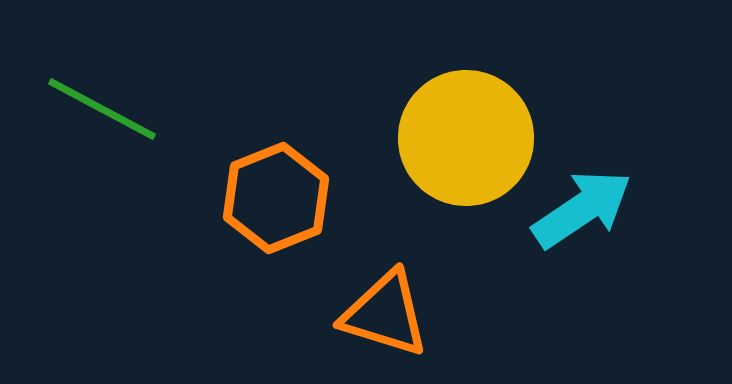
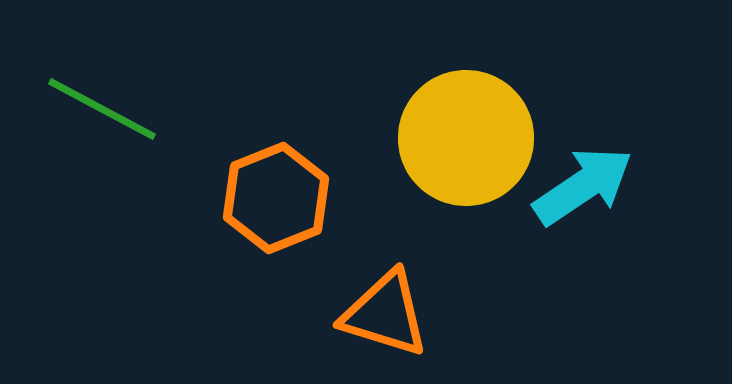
cyan arrow: moved 1 px right, 23 px up
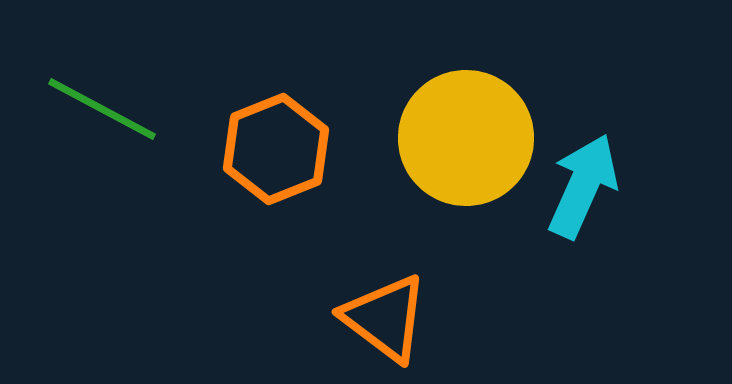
cyan arrow: rotated 32 degrees counterclockwise
orange hexagon: moved 49 px up
orange triangle: moved 4 px down; rotated 20 degrees clockwise
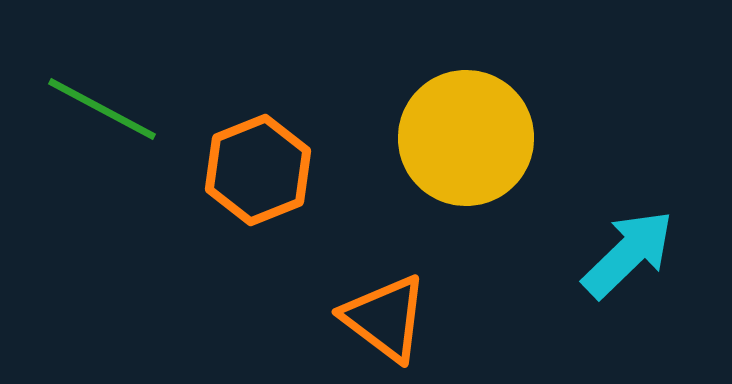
orange hexagon: moved 18 px left, 21 px down
cyan arrow: moved 45 px right, 68 px down; rotated 22 degrees clockwise
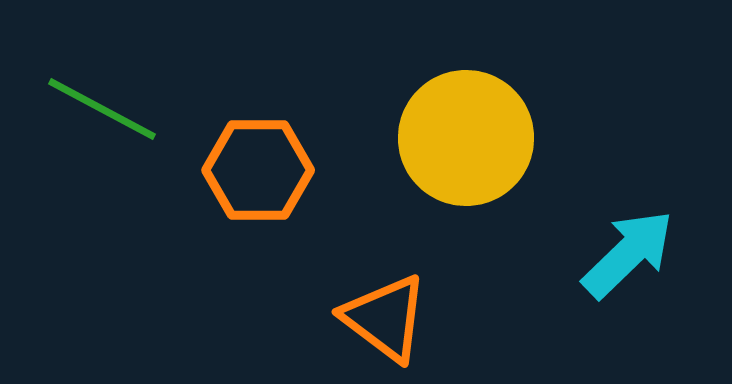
orange hexagon: rotated 22 degrees clockwise
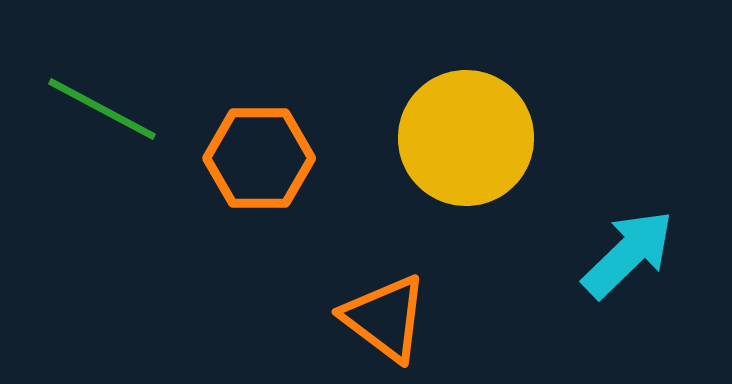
orange hexagon: moved 1 px right, 12 px up
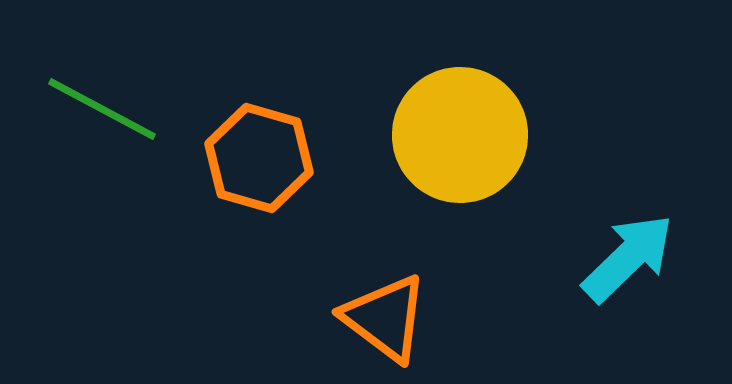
yellow circle: moved 6 px left, 3 px up
orange hexagon: rotated 16 degrees clockwise
cyan arrow: moved 4 px down
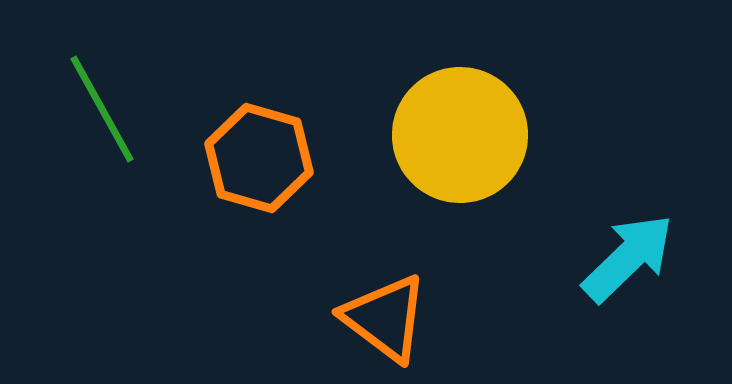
green line: rotated 33 degrees clockwise
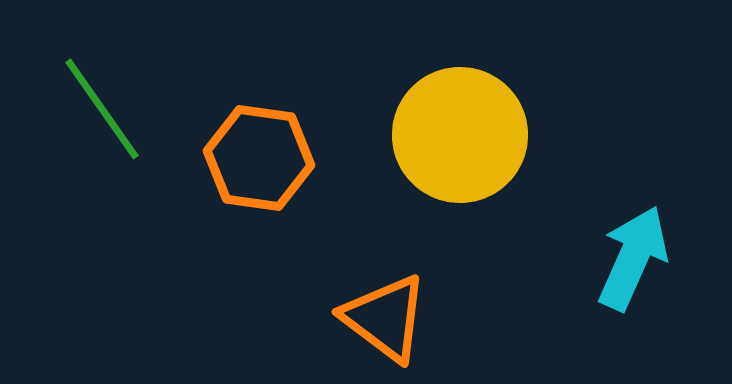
green line: rotated 6 degrees counterclockwise
orange hexagon: rotated 8 degrees counterclockwise
cyan arrow: moved 5 px right; rotated 22 degrees counterclockwise
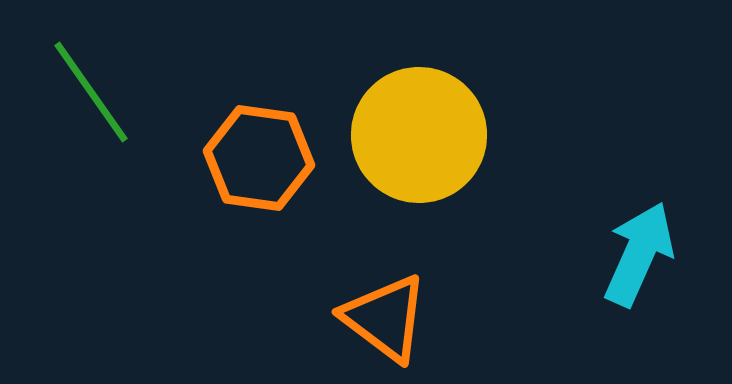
green line: moved 11 px left, 17 px up
yellow circle: moved 41 px left
cyan arrow: moved 6 px right, 4 px up
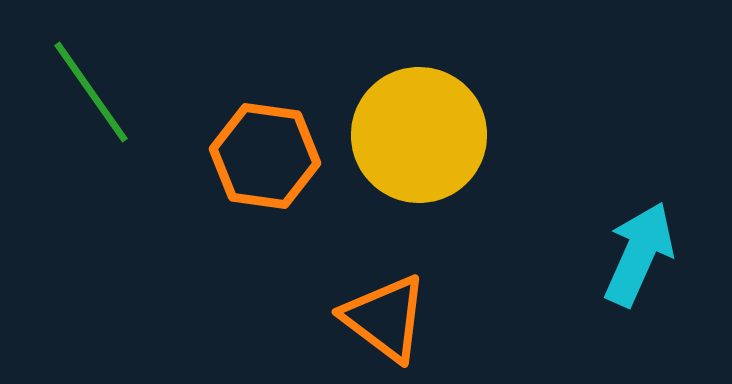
orange hexagon: moved 6 px right, 2 px up
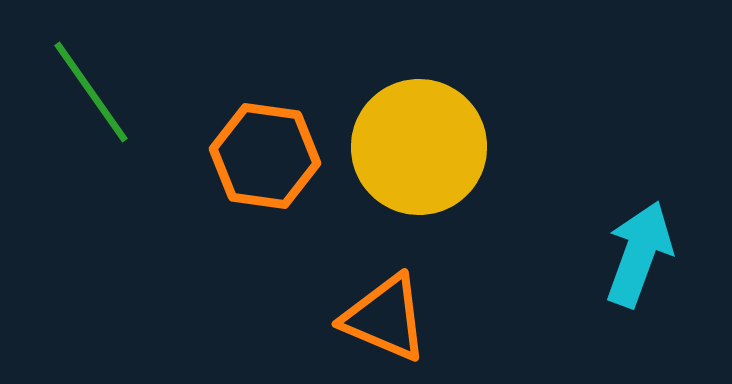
yellow circle: moved 12 px down
cyan arrow: rotated 4 degrees counterclockwise
orange triangle: rotated 14 degrees counterclockwise
